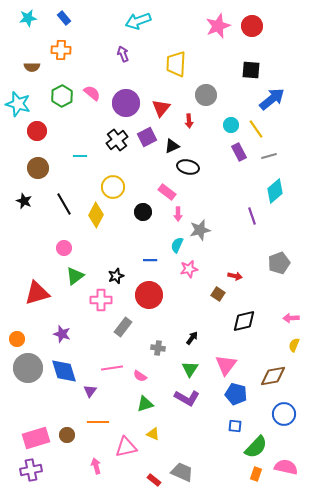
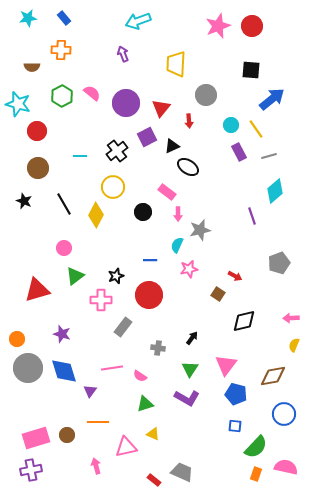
black cross at (117, 140): moved 11 px down
black ellipse at (188, 167): rotated 20 degrees clockwise
red arrow at (235, 276): rotated 16 degrees clockwise
red triangle at (37, 293): moved 3 px up
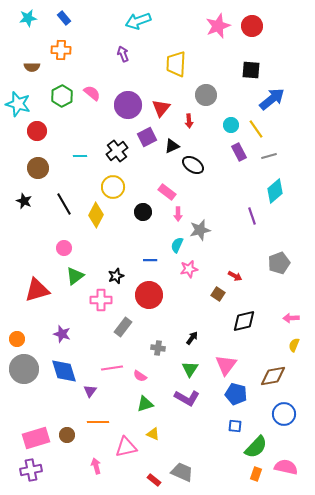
purple circle at (126, 103): moved 2 px right, 2 px down
black ellipse at (188, 167): moved 5 px right, 2 px up
gray circle at (28, 368): moved 4 px left, 1 px down
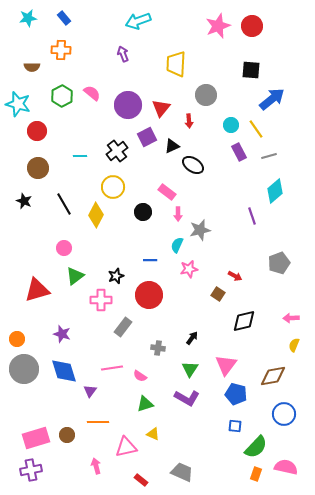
red rectangle at (154, 480): moved 13 px left
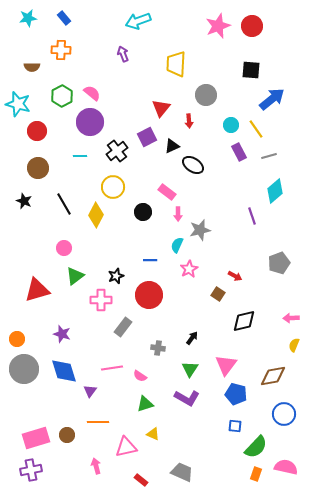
purple circle at (128, 105): moved 38 px left, 17 px down
pink star at (189, 269): rotated 18 degrees counterclockwise
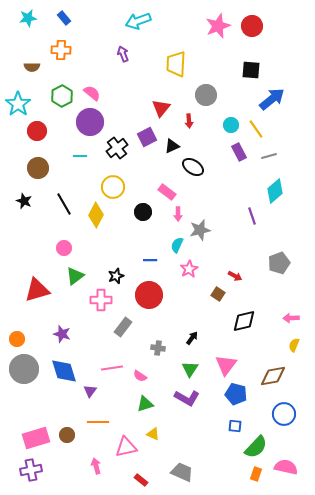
cyan star at (18, 104): rotated 20 degrees clockwise
black cross at (117, 151): moved 3 px up
black ellipse at (193, 165): moved 2 px down
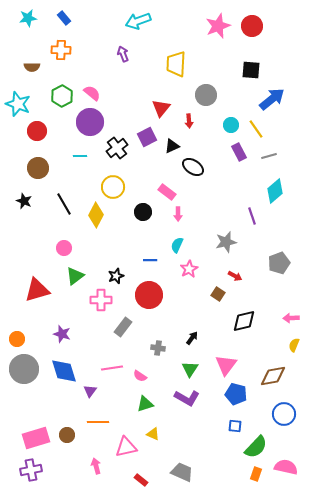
cyan star at (18, 104): rotated 15 degrees counterclockwise
gray star at (200, 230): moved 26 px right, 12 px down
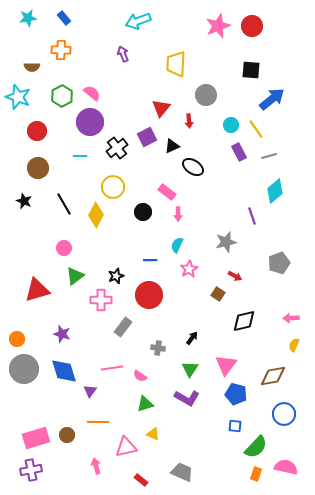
cyan star at (18, 104): moved 7 px up
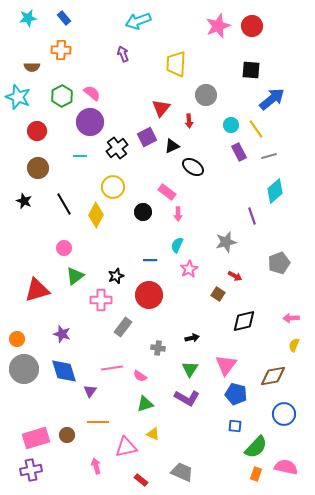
black arrow at (192, 338): rotated 40 degrees clockwise
